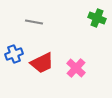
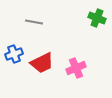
pink cross: rotated 24 degrees clockwise
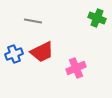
gray line: moved 1 px left, 1 px up
red trapezoid: moved 11 px up
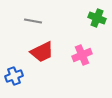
blue cross: moved 22 px down
pink cross: moved 6 px right, 13 px up
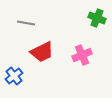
gray line: moved 7 px left, 2 px down
blue cross: rotated 18 degrees counterclockwise
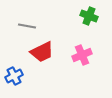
green cross: moved 8 px left, 2 px up
gray line: moved 1 px right, 3 px down
blue cross: rotated 12 degrees clockwise
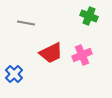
gray line: moved 1 px left, 3 px up
red trapezoid: moved 9 px right, 1 px down
blue cross: moved 2 px up; rotated 18 degrees counterclockwise
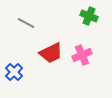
gray line: rotated 18 degrees clockwise
blue cross: moved 2 px up
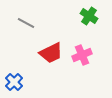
green cross: rotated 12 degrees clockwise
blue cross: moved 10 px down
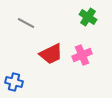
green cross: moved 1 px left, 1 px down
red trapezoid: moved 1 px down
blue cross: rotated 30 degrees counterclockwise
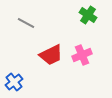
green cross: moved 2 px up
red trapezoid: moved 1 px down
blue cross: rotated 36 degrees clockwise
